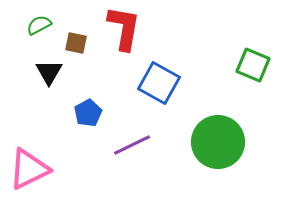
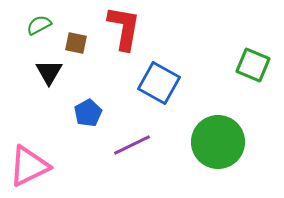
pink triangle: moved 3 px up
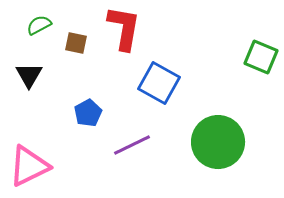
green square: moved 8 px right, 8 px up
black triangle: moved 20 px left, 3 px down
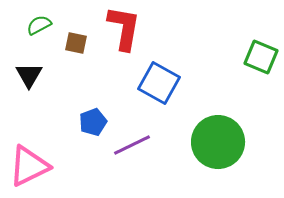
blue pentagon: moved 5 px right, 9 px down; rotated 8 degrees clockwise
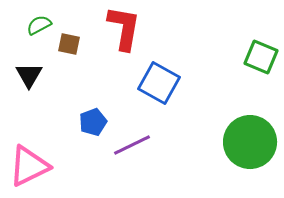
brown square: moved 7 px left, 1 px down
green circle: moved 32 px right
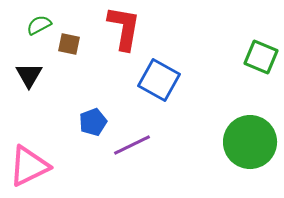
blue square: moved 3 px up
